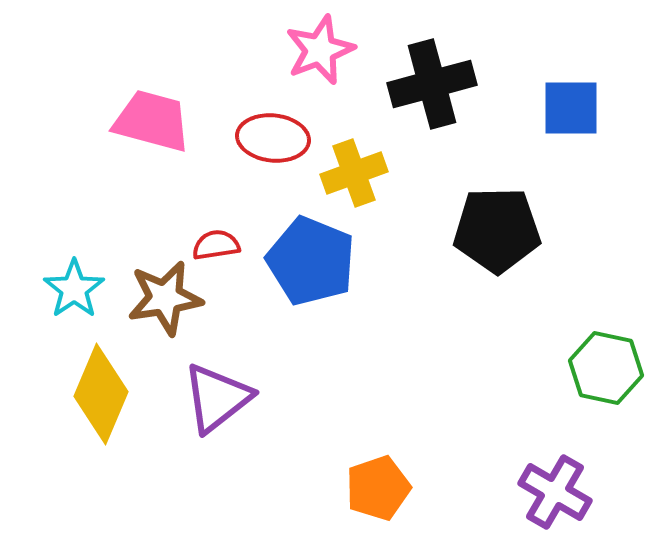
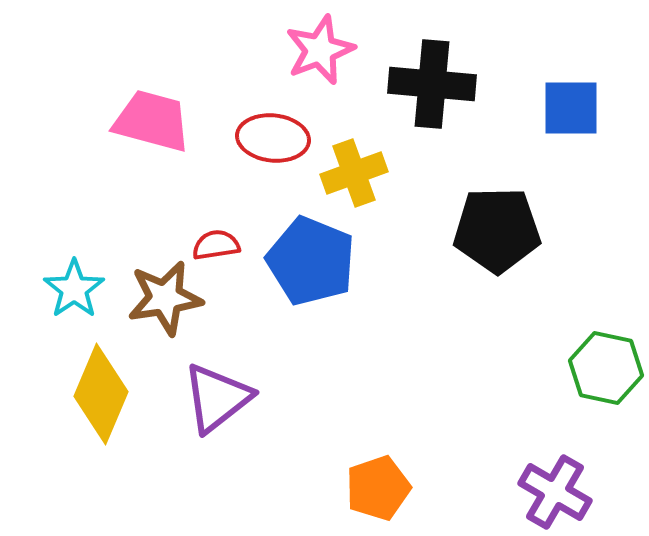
black cross: rotated 20 degrees clockwise
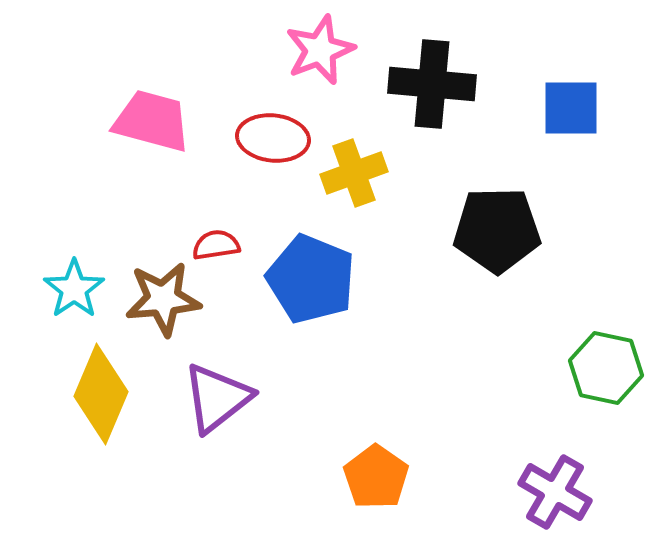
blue pentagon: moved 18 px down
brown star: moved 2 px left, 1 px down; rotated 4 degrees clockwise
orange pentagon: moved 2 px left, 11 px up; rotated 18 degrees counterclockwise
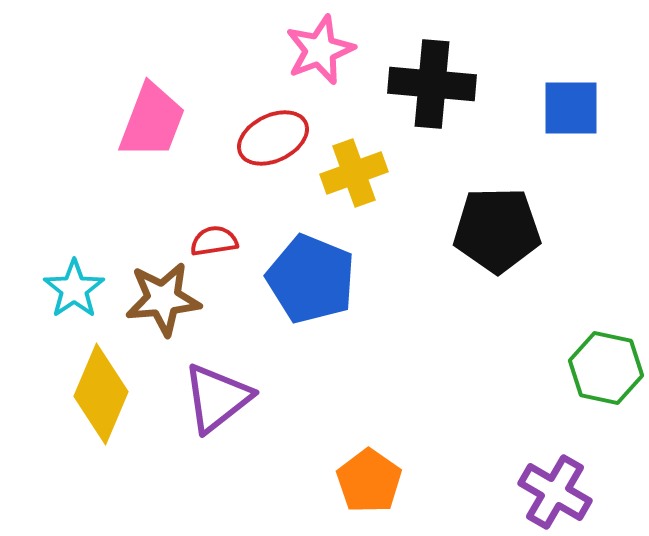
pink trapezoid: rotated 96 degrees clockwise
red ellipse: rotated 32 degrees counterclockwise
red semicircle: moved 2 px left, 4 px up
orange pentagon: moved 7 px left, 4 px down
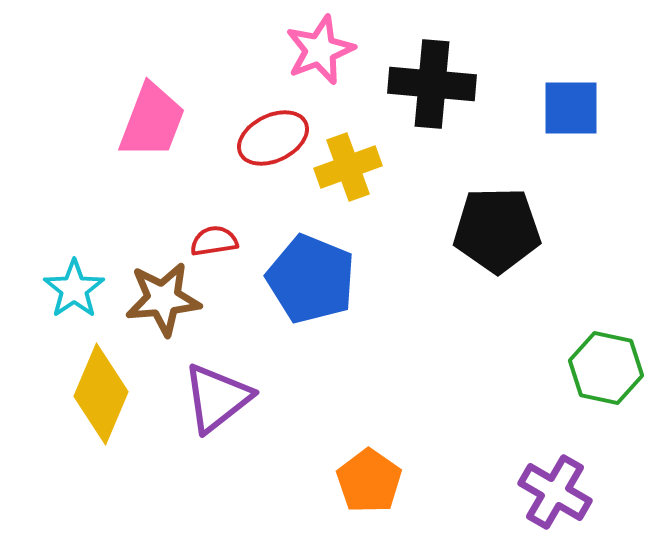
yellow cross: moved 6 px left, 6 px up
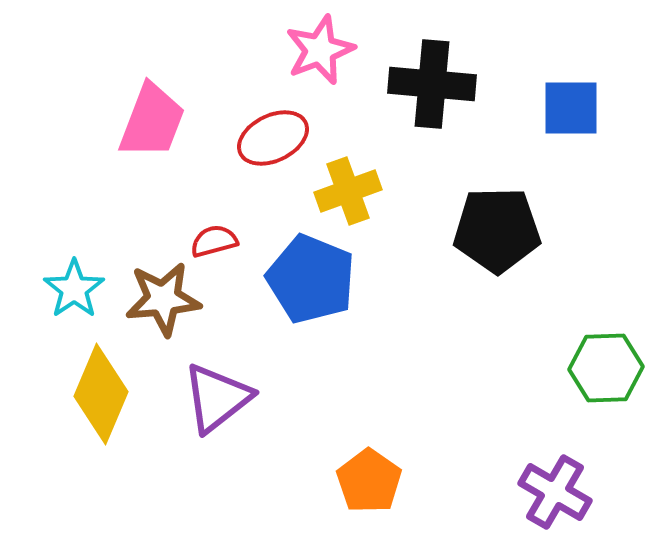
yellow cross: moved 24 px down
red semicircle: rotated 6 degrees counterclockwise
green hexagon: rotated 14 degrees counterclockwise
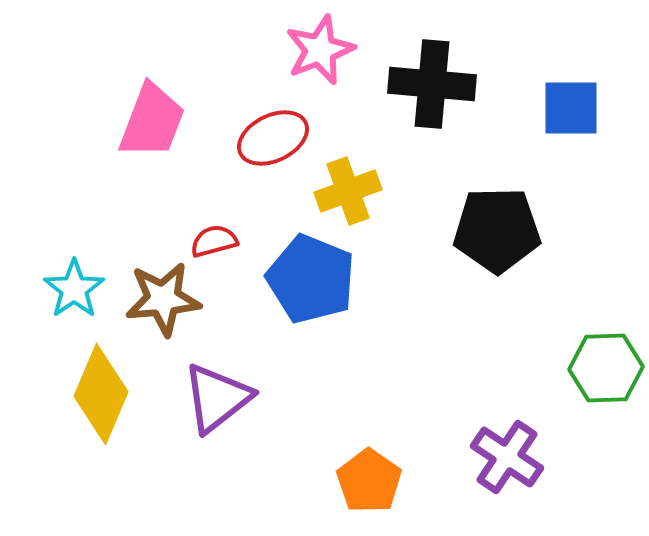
purple cross: moved 48 px left, 35 px up; rotated 4 degrees clockwise
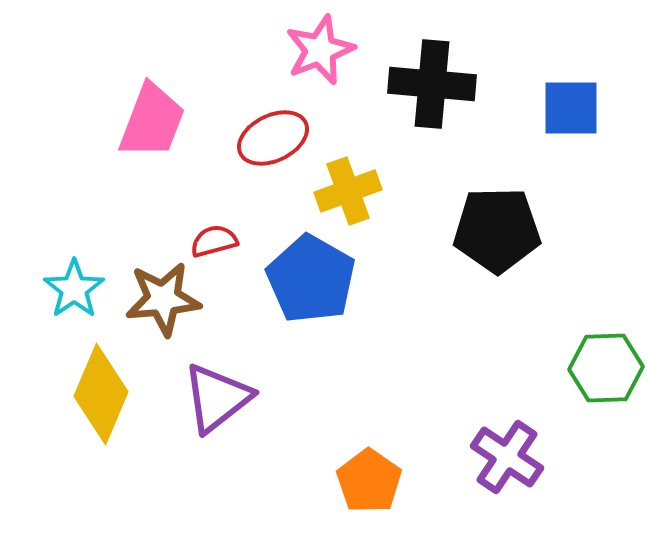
blue pentagon: rotated 8 degrees clockwise
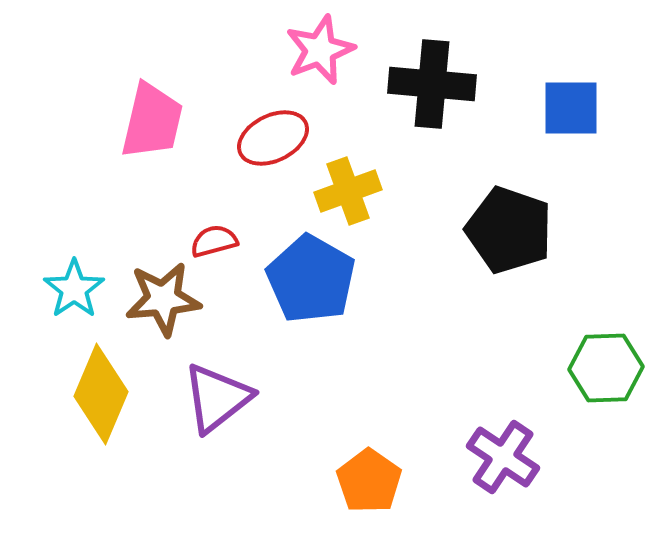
pink trapezoid: rotated 8 degrees counterclockwise
black pentagon: moved 12 px right; rotated 20 degrees clockwise
purple cross: moved 4 px left
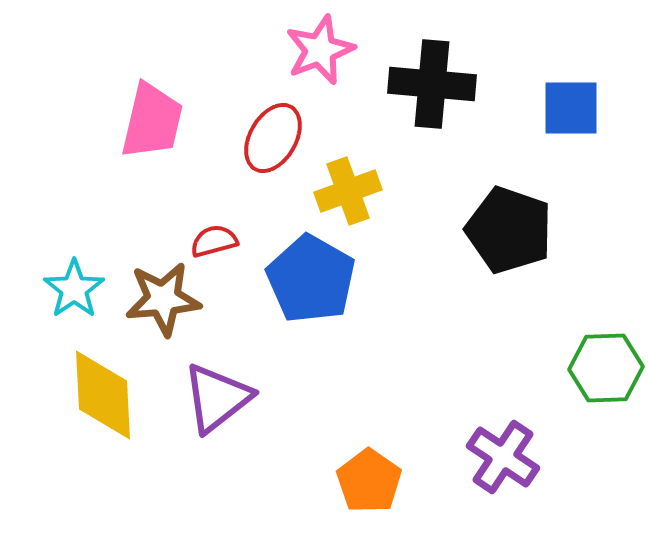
red ellipse: rotated 34 degrees counterclockwise
yellow diamond: moved 2 px right, 1 px down; rotated 26 degrees counterclockwise
